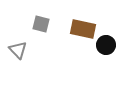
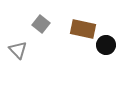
gray square: rotated 24 degrees clockwise
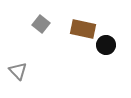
gray triangle: moved 21 px down
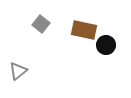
brown rectangle: moved 1 px right, 1 px down
gray triangle: rotated 36 degrees clockwise
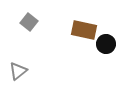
gray square: moved 12 px left, 2 px up
black circle: moved 1 px up
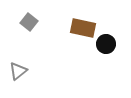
brown rectangle: moved 1 px left, 2 px up
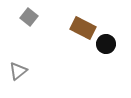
gray square: moved 5 px up
brown rectangle: rotated 15 degrees clockwise
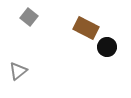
brown rectangle: moved 3 px right
black circle: moved 1 px right, 3 px down
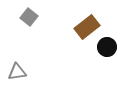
brown rectangle: moved 1 px right, 1 px up; rotated 65 degrees counterclockwise
gray triangle: moved 1 px left, 1 px down; rotated 30 degrees clockwise
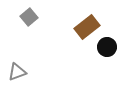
gray square: rotated 12 degrees clockwise
gray triangle: rotated 12 degrees counterclockwise
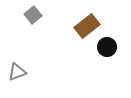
gray square: moved 4 px right, 2 px up
brown rectangle: moved 1 px up
